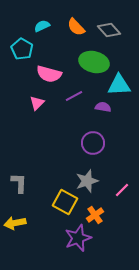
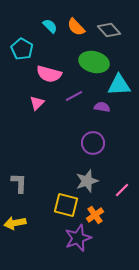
cyan semicircle: moved 8 px right; rotated 70 degrees clockwise
purple semicircle: moved 1 px left
yellow square: moved 1 px right, 3 px down; rotated 15 degrees counterclockwise
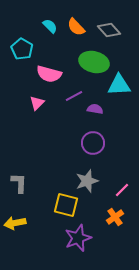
purple semicircle: moved 7 px left, 2 px down
orange cross: moved 20 px right, 2 px down
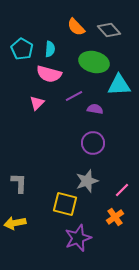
cyan semicircle: moved 23 px down; rotated 49 degrees clockwise
yellow square: moved 1 px left, 1 px up
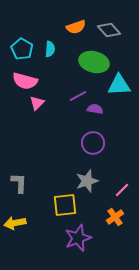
orange semicircle: rotated 66 degrees counterclockwise
pink semicircle: moved 24 px left, 7 px down
purple line: moved 4 px right
yellow square: moved 1 px down; rotated 20 degrees counterclockwise
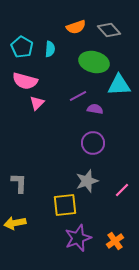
cyan pentagon: moved 2 px up
orange cross: moved 24 px down
